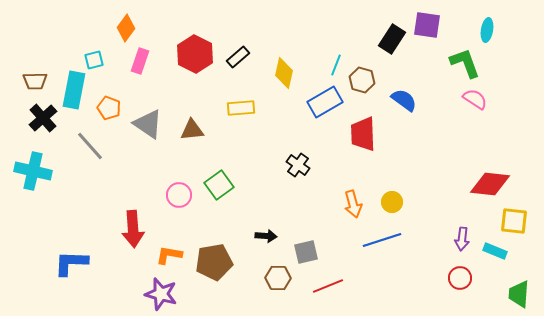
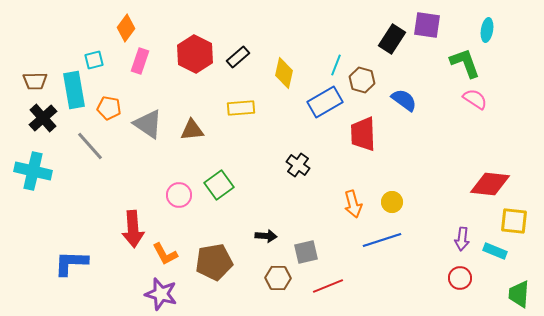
cyan rectangle at (74, 90): rotated 21 degrees counterclockwise
orange pentagon at (109, 108): rotated 10 degrees counterclockwise
orange L-shape at (169, 255): moved 4 px left, 1 px up; rotated 128 degrees counterclockwise
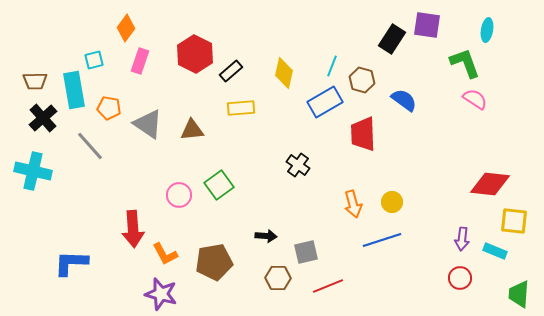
black rectangle at (238, 57): moved 7 px left, 14 px down
cyan line at (336, 65): moved 4 px left, 1 px down
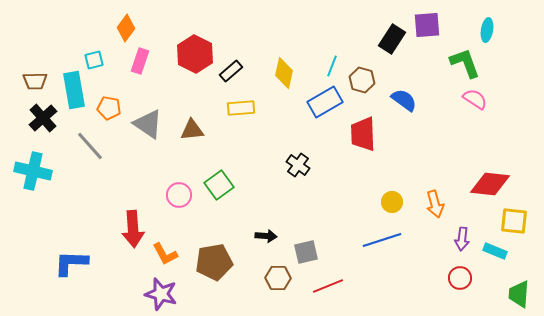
purple square at (427, 25): rotated 12 degrees counterclockwise
orange arrow at (353, 204): moved 82 px right
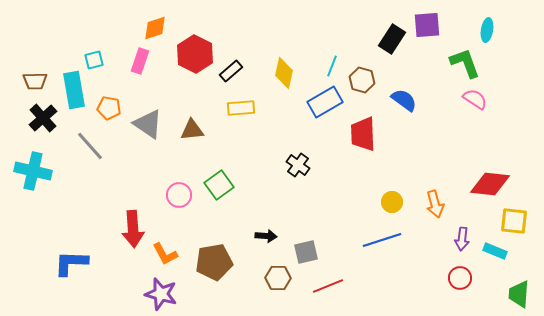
orange diamond at (126, 28): moved 29 px right; rotated 36 degrees clockwise
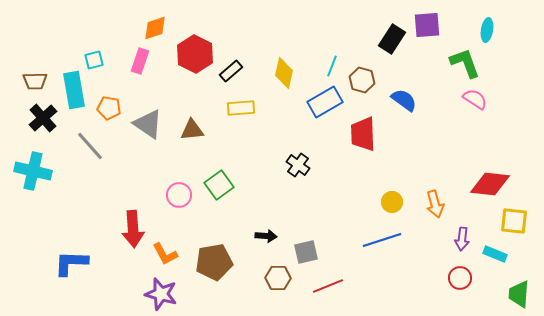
cyan rectangle at (495, 251): moved 3 px down
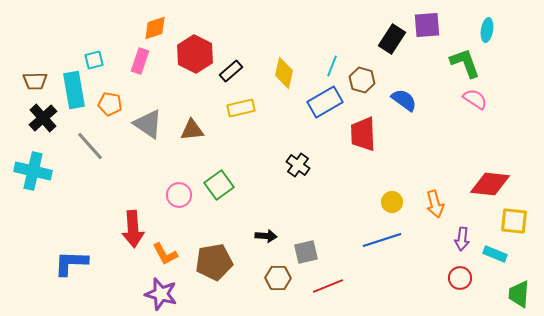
orange pentagon at (109, 108): moved 1 px right, 4 px up
yellow rectangle at (241, 108): rotated 8 degrees counterclockwise
